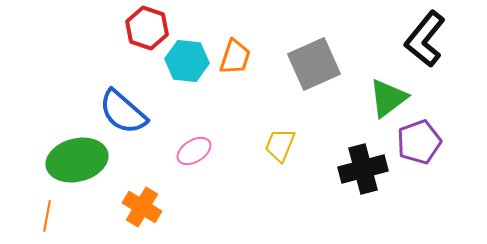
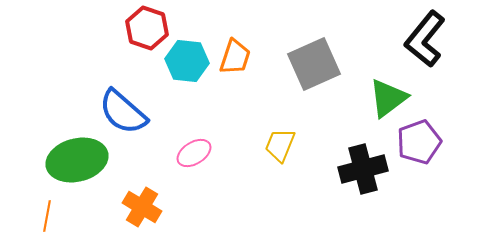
pink ellipse: moved 2 px down
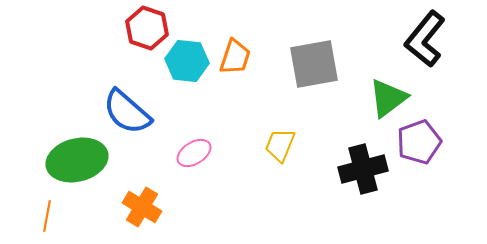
gray square: rotated 14 degrees clockwise
blue semicircle: moved 4 px right
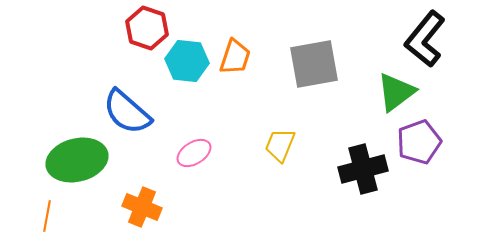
green triangle: moved 8 px right, 6 px up
orange cross: rotated 9 degrees counterclockwise
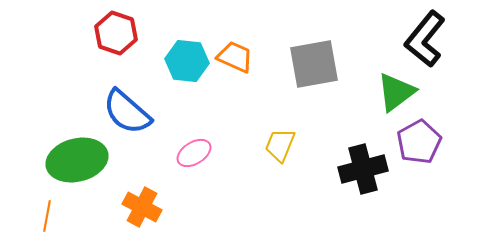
red hexagon: moved 31 px left, 5 px down
orange trapezoid: rotated 84 degrees counterclockwise
purple pentagon: rotated 9 degrees counterclockwise
orange cross: rotated 6 degrees clockwise
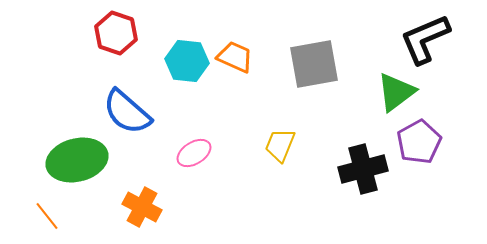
black L-shape: rotated 28 degrees clockwise
orange line: rotated 48 degrees counterclockwise
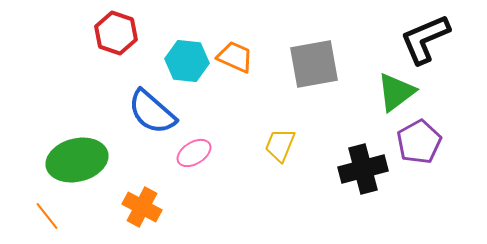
blue semicircle: moved 25 px right
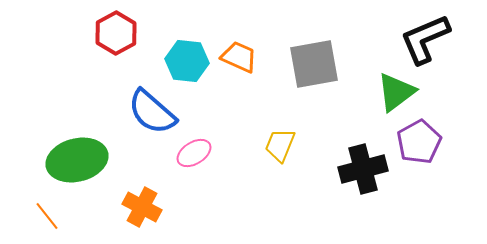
red hexagon: rotated 12 degrees clockwise
orange trapezoid: moved 4 px right
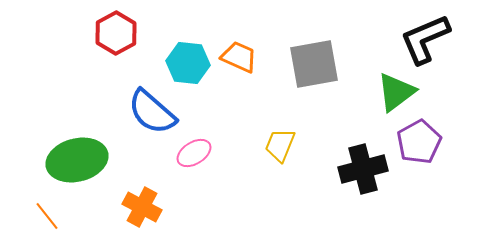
cyan hexagon: moved 1 px right, 2 px down
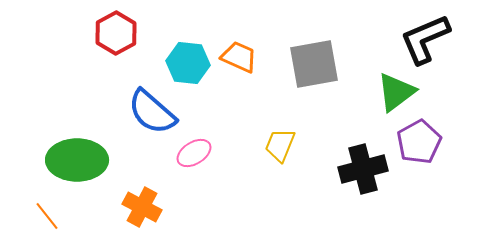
green ellipse: rotated 14 degrees clockwise
